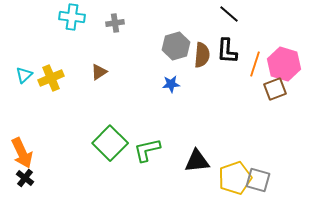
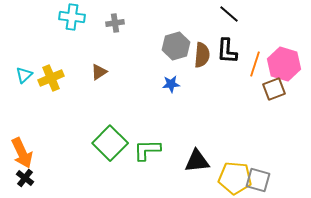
brown square: moved 1 px left
green L-shape: rotated 12 degrees clockwise
yellow pentagon: rotated 24 degrees clockwise
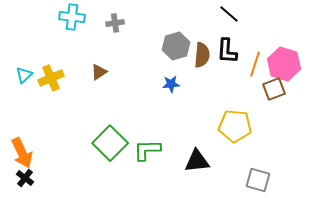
yellow pentagon: moved 52 px up
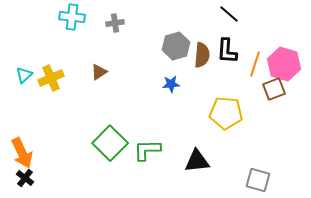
yellow pentagon: moved 9 px left, 13 px up
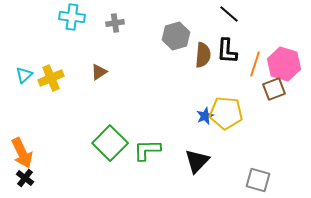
gray hexagon: moved 10 px up
brown semicircle: moved 1 px right
blue star: moved 34 px right, 32 px down; rotated 18 degrees counterclockwise
black triangle: rotated 40 degrees counterclockwise
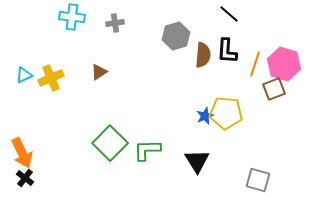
cyan triangle: rotated 18 degrees clockwise
black triangle: rotated 16 degrees counterclockwise
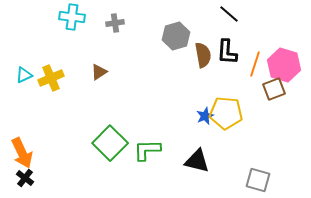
black L-shape: moved 1 px down
brown semicircle: rotated 15 degrees counterclockwise
pink hexagon: moved 1 px down
black triangle: rotated 44 degrees counterclockwise
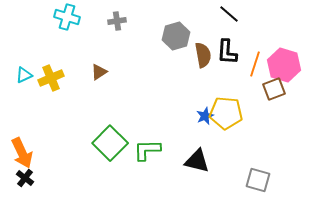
cyan cross: moved 5 px left; rotated 10 degrees clockwise
gray cross: moved 2 px right, 2 px up
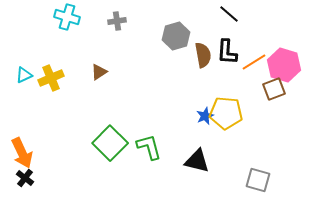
orange line: moved 1 px left, 2 px up; rotated 40 degrees clockwise
green L-shape: moved 2 px right, 3 px up; rotated 76 degrees clockwise
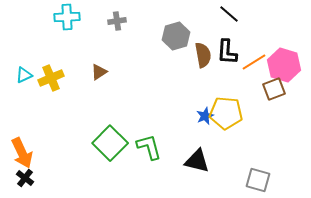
cyan cross: rotated 20 degrees counterclockwise
